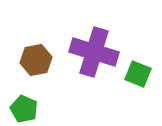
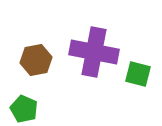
purple cross: rotated 6 degrees counterclockwise
green square: rotated 8 degrees counterclockwise
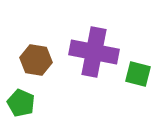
brown hexagon: rotated 20 degrees clockwise
green pentagon: moved 3 px left, 6 px up
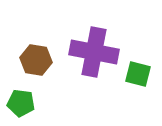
green pentagon: rotated 16 degrees counterclockwise
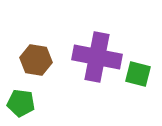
purple cross: moved 3 px right, 5 px down
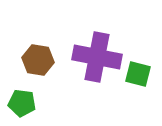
brown hexagon: moved 2 px right
green pentagon: moved 1 px right
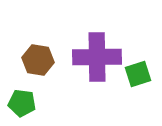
purple cross: rotated 12 degrees counterclockwise
green square: rotated 32 degrees counterclockwise
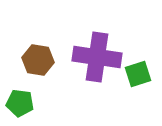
purple cross: rotated 9 degrees clockwise
green pentagon: moved 2 px left
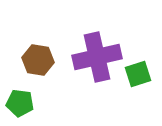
purple cross: rotated 21 degrees counterclockwise
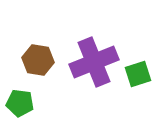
purple cross: moved 3 px left, 5 px down; rotated 9 degrees counterclockwise
